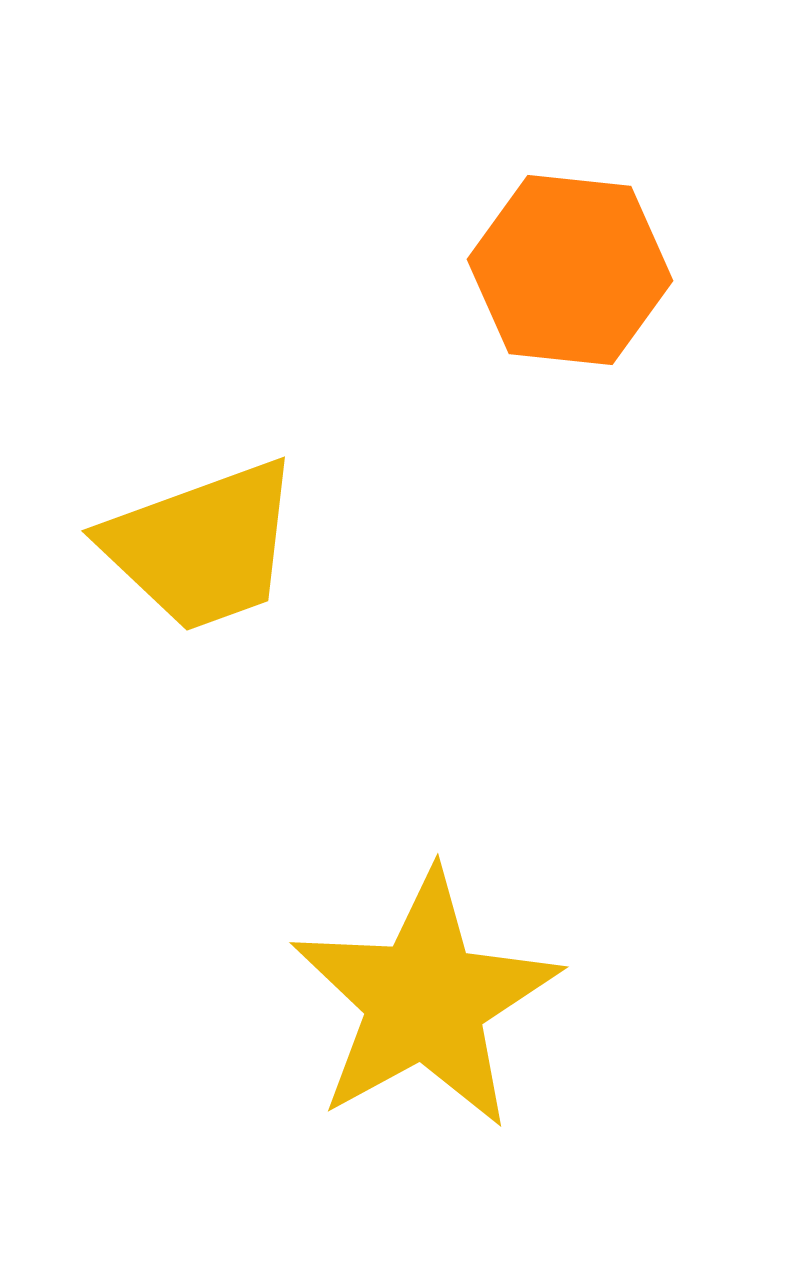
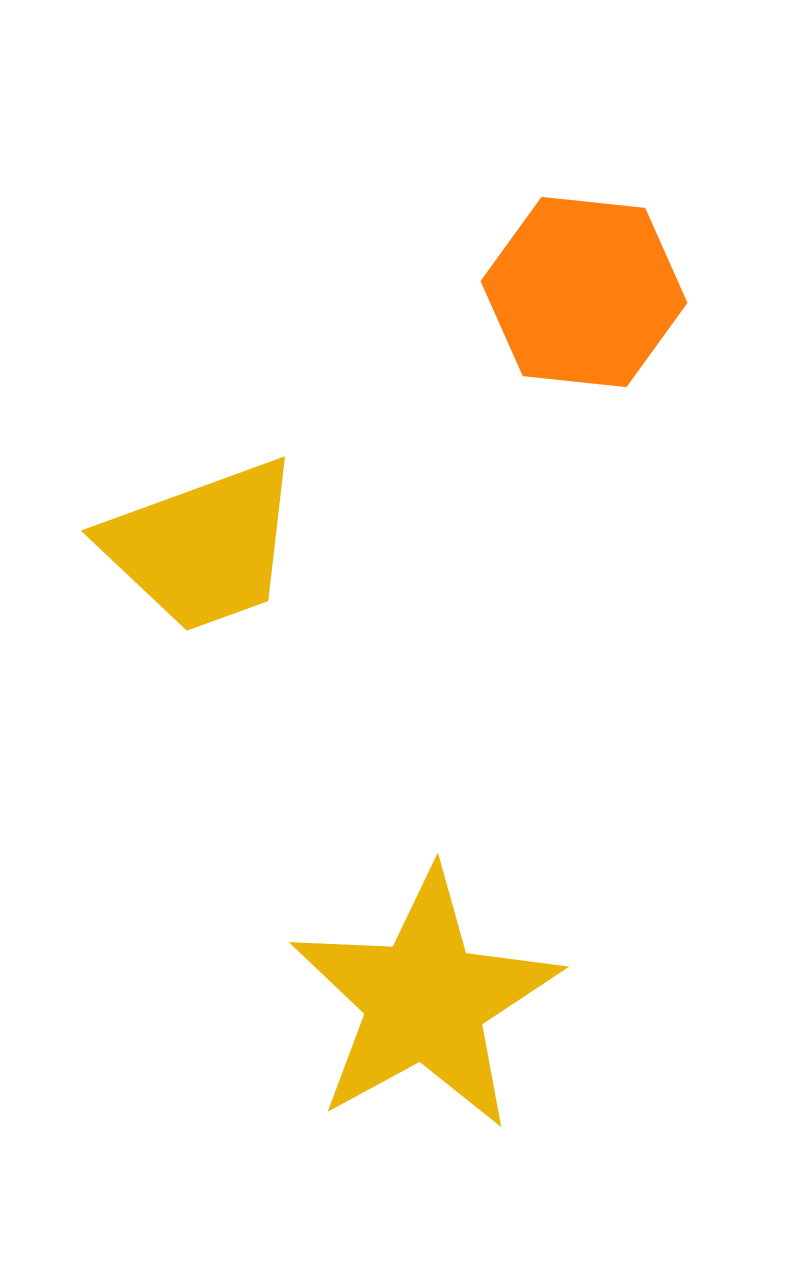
orange hexagon: moved 14 px right, 22 px down
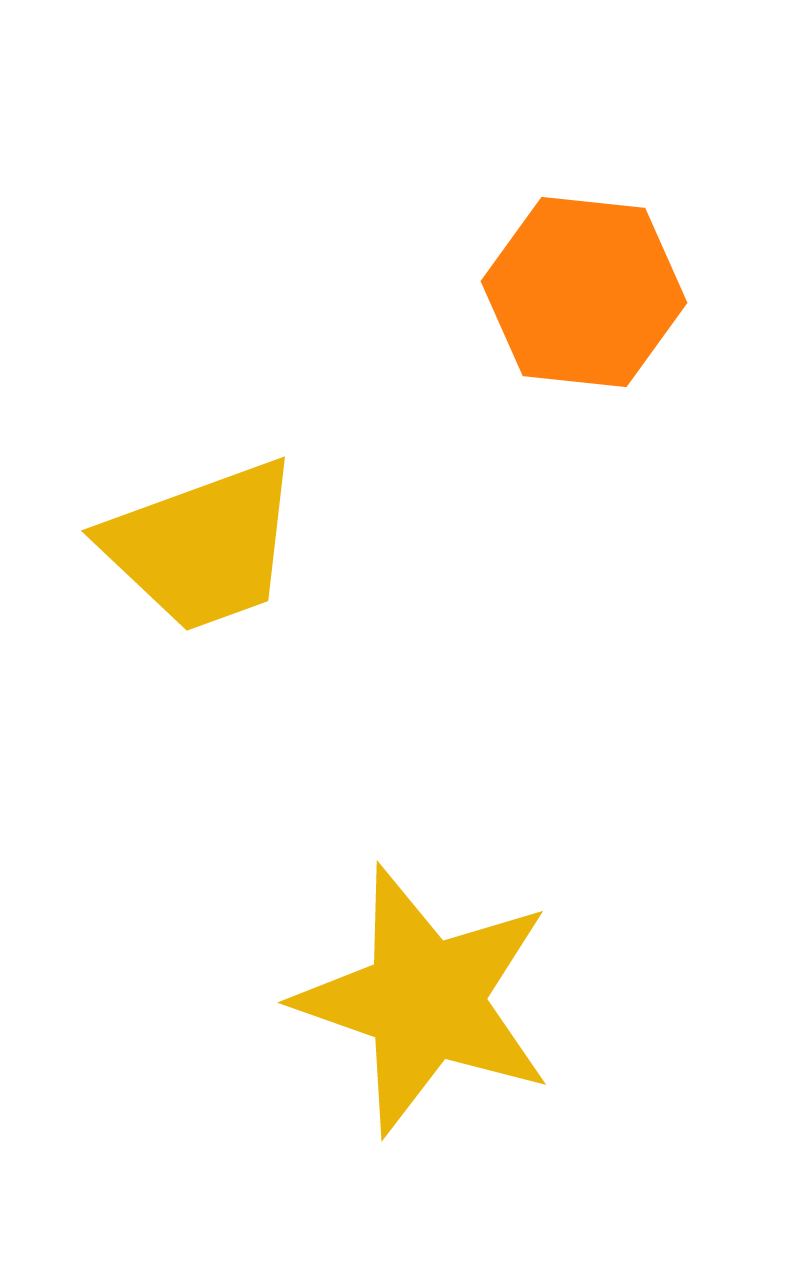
yellow star: rotated 24 degrees counterclockwise
